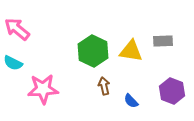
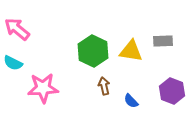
pink star: moved 1 px up
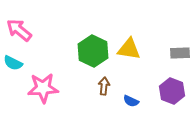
pink arrow: moved 2 px right, 1 px down
gray rectangle: moved 17 px right, 12 px down
yellow triangle: moved 2 px left, 2 px up
brown arrow: rotated 18 degrees clockwise
blue semicircle: rotated 21 degrees counterclockwise
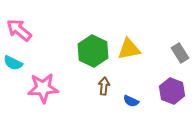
yellow triangle: rotated 20 degrees counterclockwise
gray rectangle: rotated 60 degrees clockwise
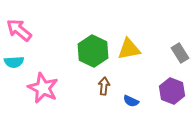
cyan semicircle: moved 1 px right, 1 px up; rotated 30 degrees counterclockwise
pink star: rotated 28 degrees clockwise
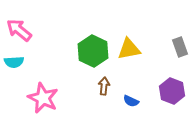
gray rectangle: moved 6 px up; rotated 12 degrees clockwise
pink star: moved 10 px down
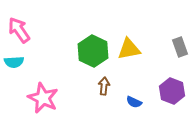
pink arrow: rotated 16 degrees clockwise
blue semicircle: moved 3 px right, 1 px down
